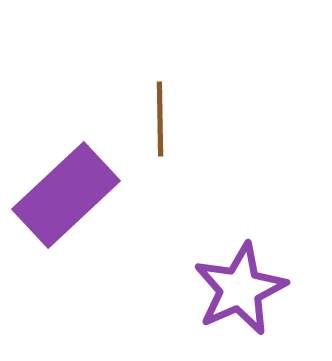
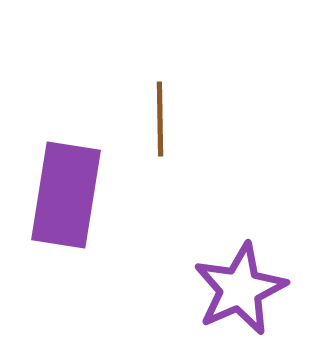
purple rectangle: rotated 38 degrees counterclockwise
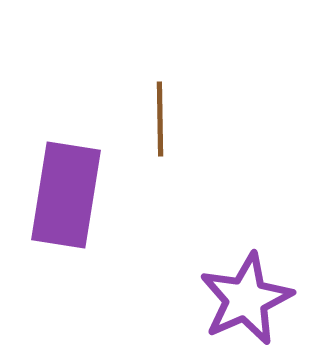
purple star: moved 6 px right, 10 px down
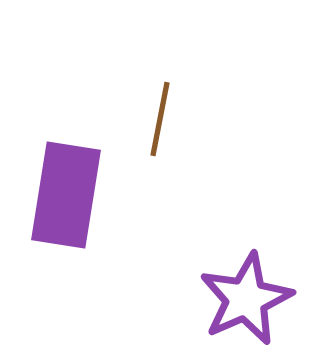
brown line: rotated 12 degrees clockwise
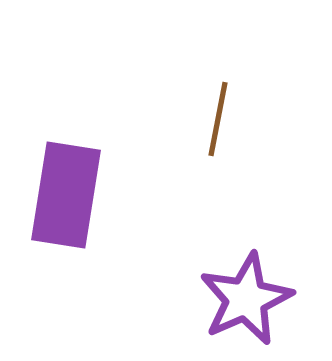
brown line: moved 58 px right
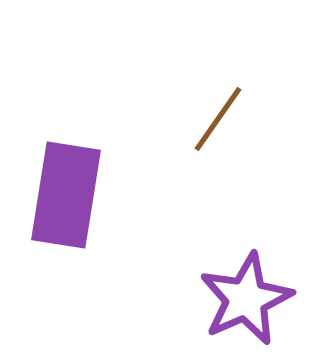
brown line: rotated 24 degrees clockwise
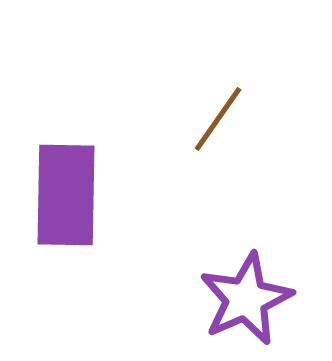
purple rectangle: rotated 8 degrees counterclockwise
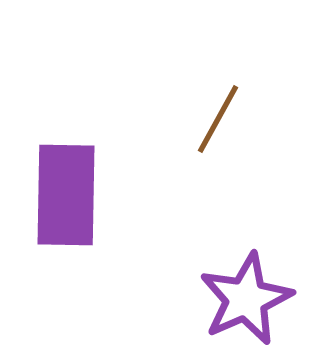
brown line: rotated 6 degrees counterclockwise
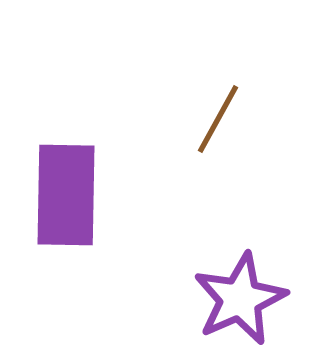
purple star: moved 6 px left
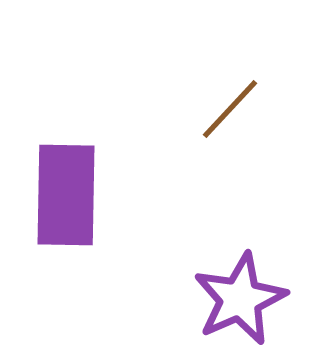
brown line: moved 12 px right, 10 px up; rotated 14 degrees clockwise
